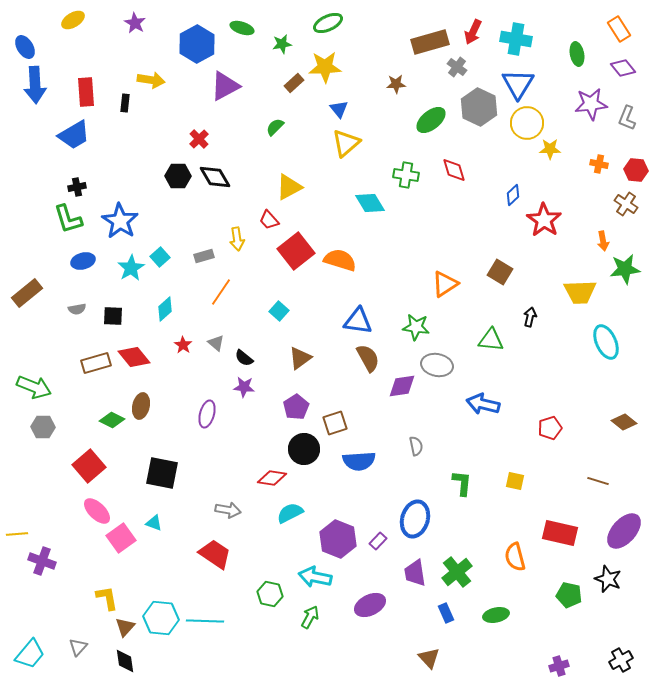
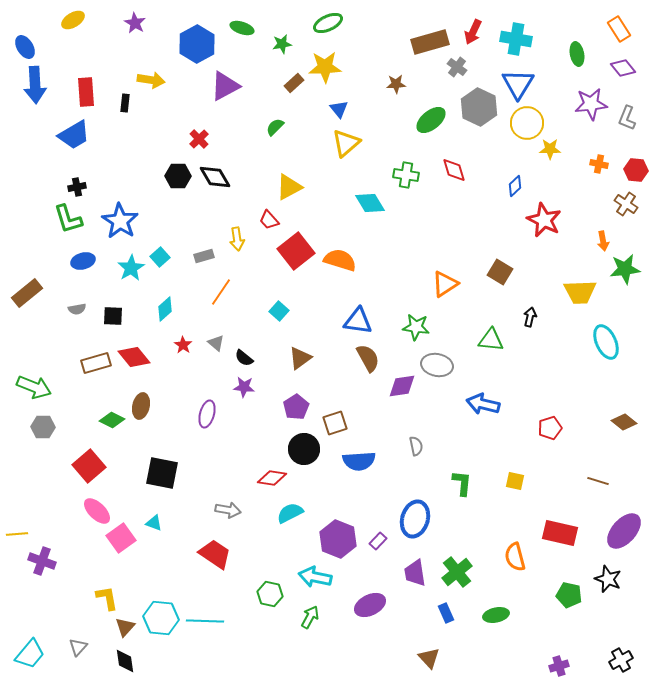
blue diamond at (513, 195): moved 2 px right, 9 px up
red star at (544, 220): rotated 8 degrees counterclockwise
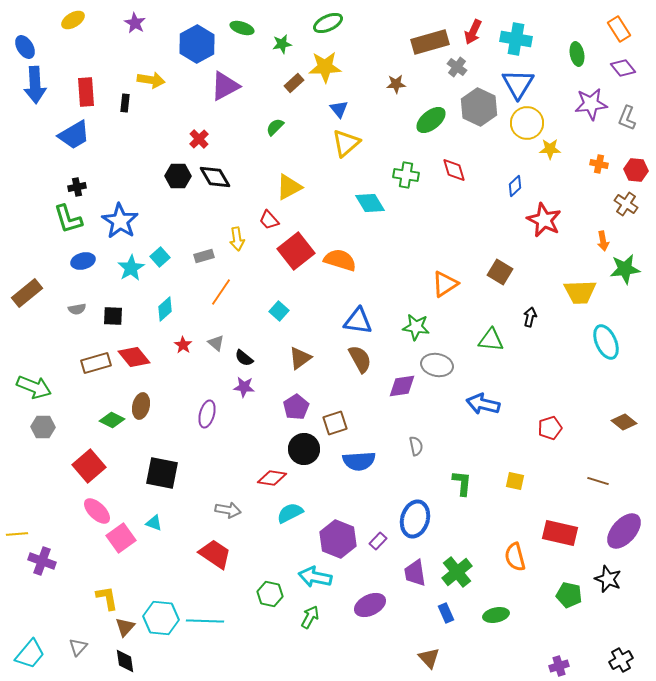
brown semicircle at (368, 358): moved 8 px left, 1 px down
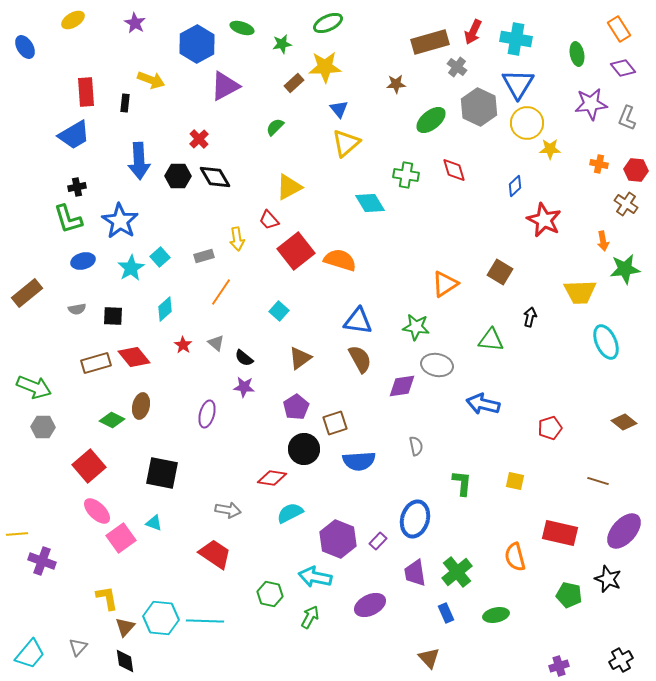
yellow arrow at (151, 80): rotated 12 degrees clockwise
blue arrow at (35, 85): moved 104 px right, 76 px down
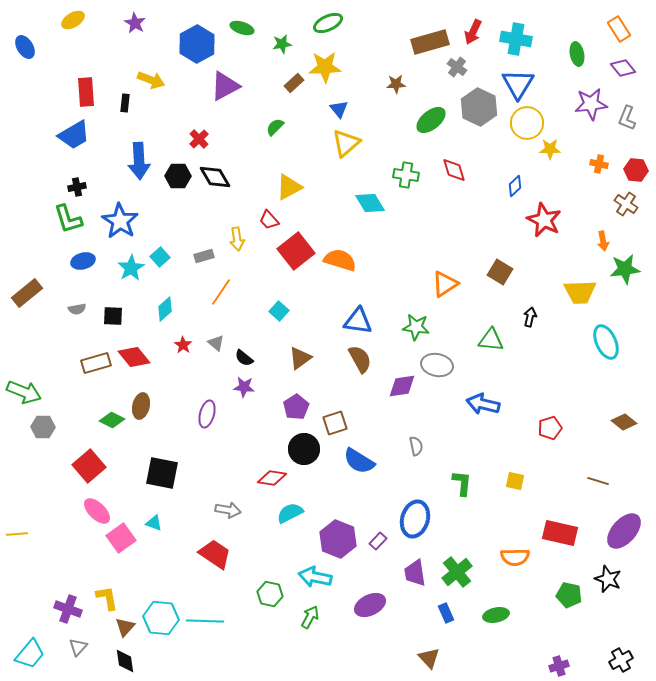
green arrow at (34, 387): moved 10 px left, 5 px down
blue semicircle at (359, 461): rotated 36 degrees clockwise
orange semicircle at (515, 557): rotated 76 degrees counterclockwise
purple cross at (42, 561): moved 26 px right, 48 px down
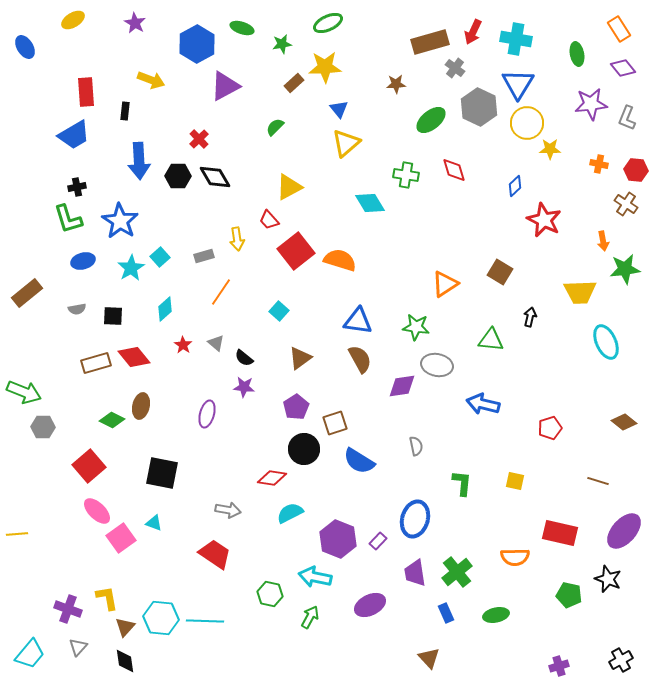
gray cross at (457, 67): moved 2 px left, 1 px down
black rectangle at (125, 103): moved 8 px down
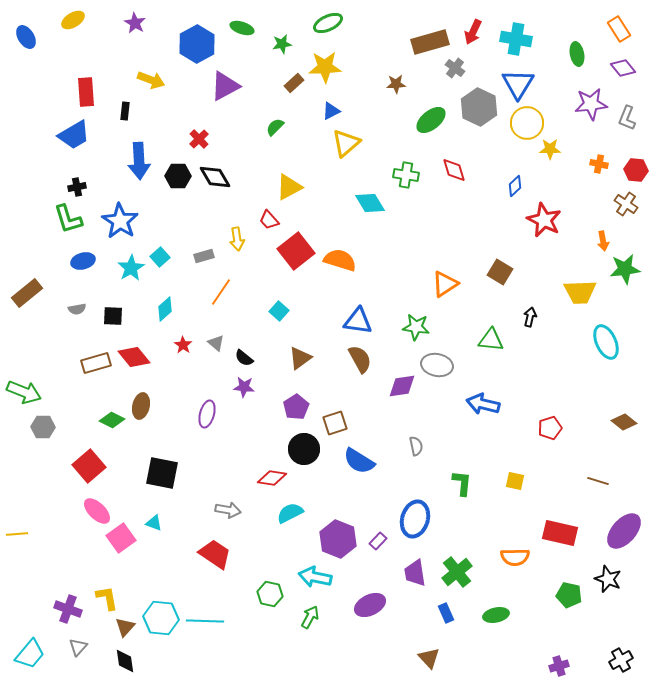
blue ellipse at (25, 47): moved 1 px right, 10 px up
blue triangle at (339, 109): moved 8 px left, 2 px down; rotated 42 degrees clockwise
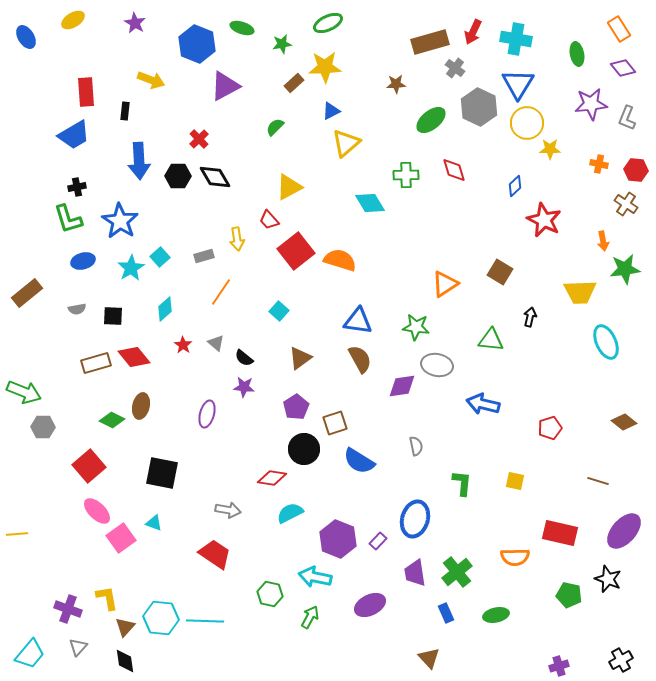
blue hexagon at (197, 44): rotated 9 degrees counterclockwise
green cross at (406, 175): rotated 10 degrees counterclockwise
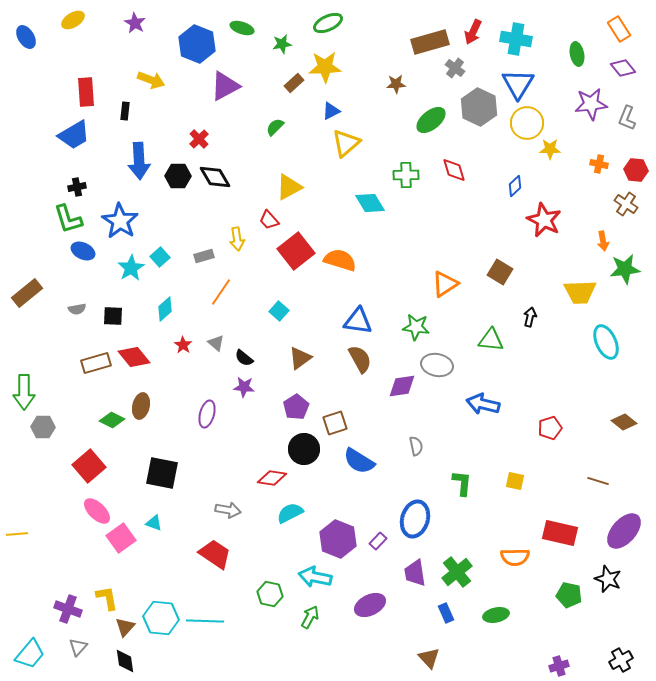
blue ellipse at (83, 261): moved 10 px up; rotated 40 degrees clockwise
green arrow at (24, 392): rotated 68 degrees clockwise
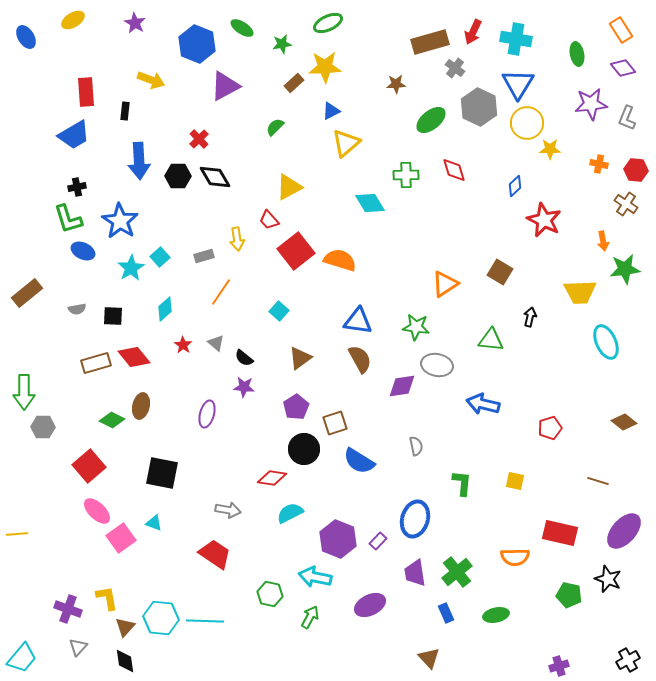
green ellipse at (242, 28): rotated 15 degrees clockwise
orange rectangle at (619, 29): moved 2 px right, 1 px down
cyan trapezoid at (30, 654): moved 8 px left, 4 px down
black cross at (621, 660): moved 7 px right
